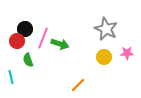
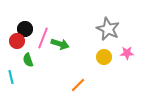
gray star: moved 2 px right
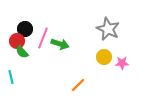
pink star: moved 5 px left, 10 px down
green semicircle: moved 6 px left, 8 px up; rotated 24 degrees counterclockwise
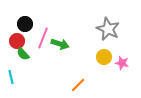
black circle: moved 5 px up
green semicircle: moved 1 px right, 2 px down
pink star: rotated 16 degrees clockwise
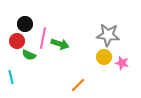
gray star: moved 6 px down; rotated 20 degrees counterclockwise
pink line: rotated 10 degrees counterclockwise
green semicircle: moved 6 px right, 1 px down; rotated 24 degrees counterclockwise
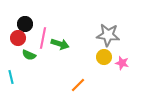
red circle: moved 1 px right, 3 px up
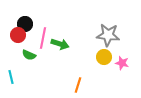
red circle: moved 3 px up
orange line: rotated 28 degrees counterclockwise
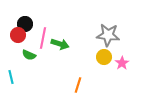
pink star: rotated 24 degrees clockwise
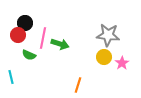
black circle: moved 1 px up
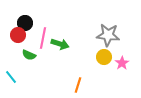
cyan line: rotated 24 degrees counterclockwise
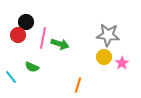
black circle: moved 1 px right, 1 px up
green semicircle: moved 3 px right, 12 px down
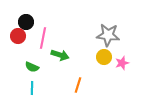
red circle: moved 1 px down
green arrow: moved 11 px down
pink star: rotated 16 degrees clockwise
cyan line: moved 21 px right, 11 px down; rotated 40 degrees clockwise
